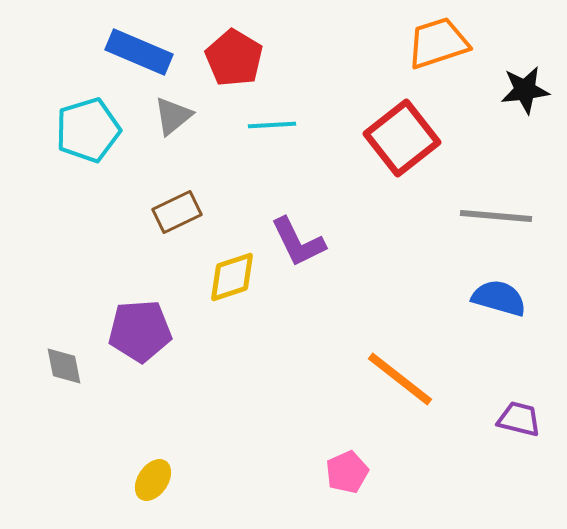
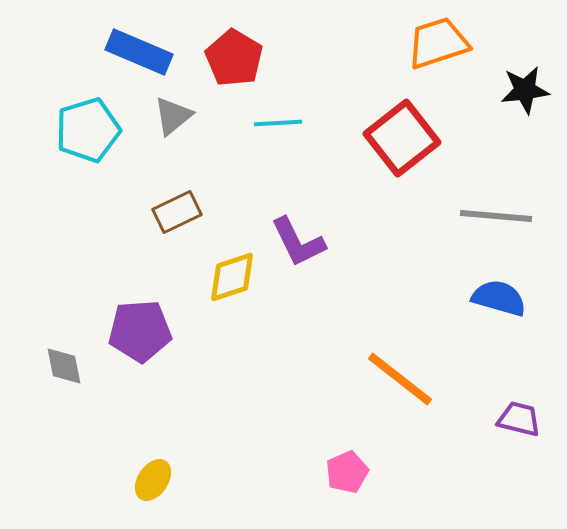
cyan line: moved 6 px right, 2 px up
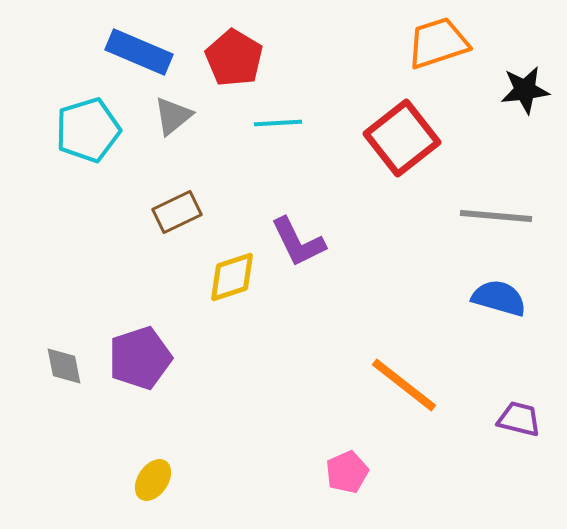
purple pentagon: moved 27 px down; rotated 14 degrees counterclockwise
orange line: moved 4 px right, 6 px down
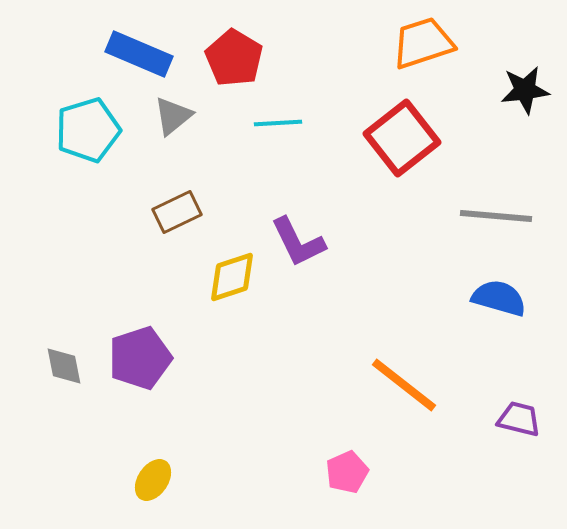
orange trapezoid: moved 15 px left
blue rectangle: moved 2 px down
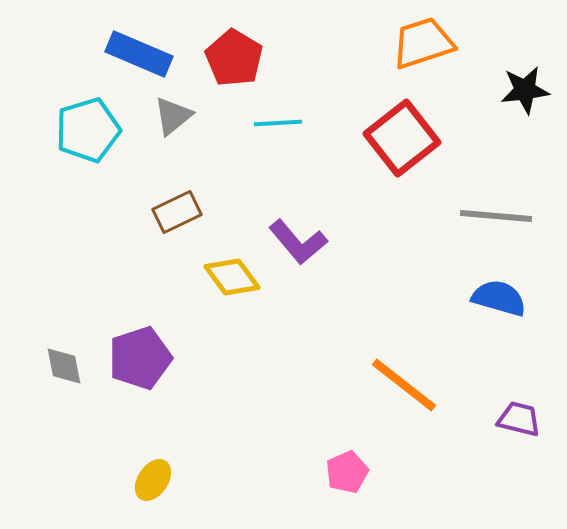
purple L-shape: rotated 14 degrees counterclockwise
yellow diamond: rotated 72 degrees clockwise
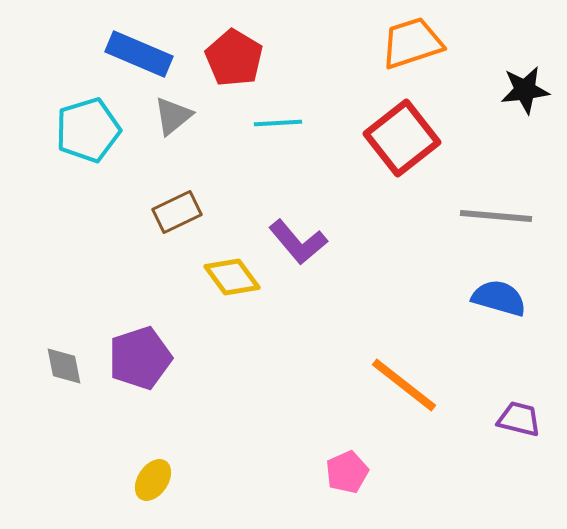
orange trapezoid: moved 11 px left
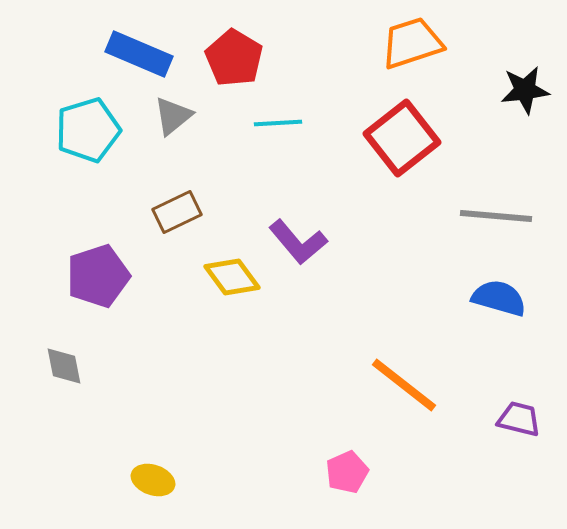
purple pentagon: moved 42 px left, 82 px up
yellow ellipse: rotated 75 degrees clockwise
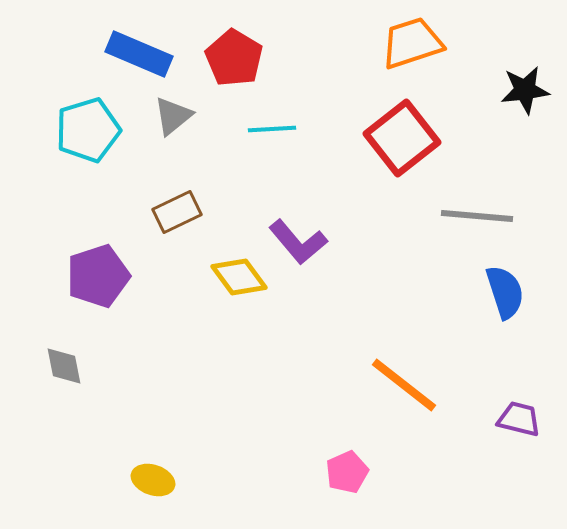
cyan line: moved 6 px left, 6 px down
gray line: moved 19 px left
yellow diamond: moved 7 px right
blue semicircle: moved 6 px right, 6 px up; rotated 56 degrees clockwise
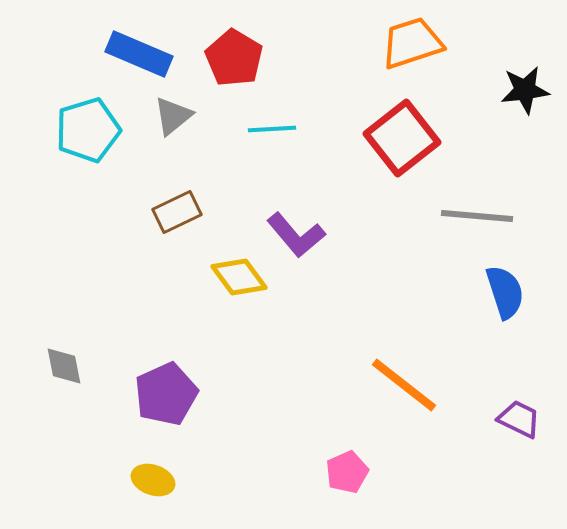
purple L-shape: moved 2 px left, 7 px up
purple pentagon: moved 68 px right, 118 px down; rotated 6 degrees counterclockwise
purple trapezoid: rotated 12 degrees clockwise
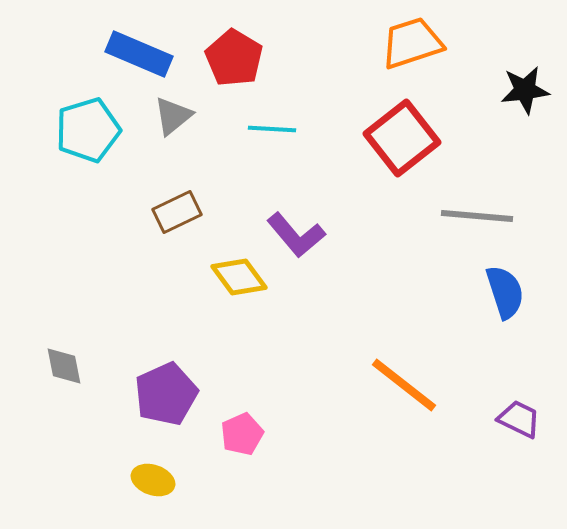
cyan line: rotated 6 degrees clockwise
pink pentagon: moved 105 px left, 38 px up
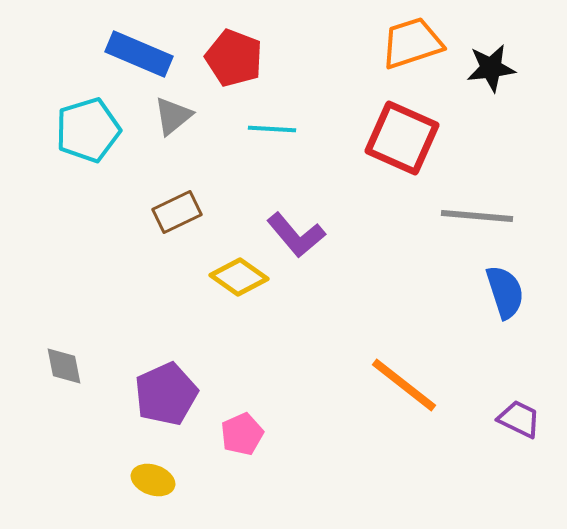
red pentagon: rotated 10 degrees counterclockwise
black star: moved 34 px left, 22 px up
red square: rotated 28 degrees counterclockwise
yellow diamond: rotated 18 degrees counterclockwise
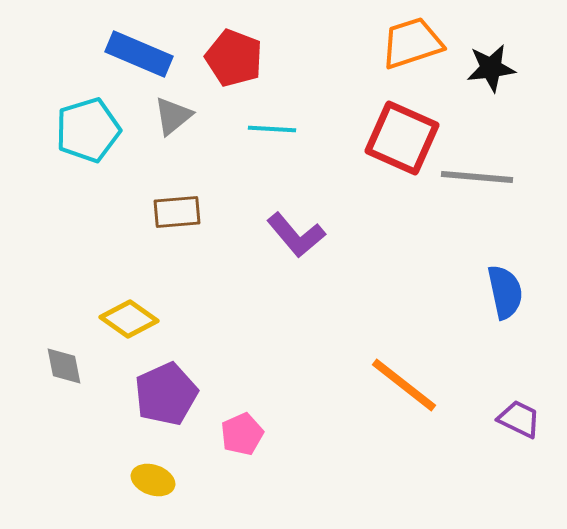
brown rectangle: rotated 21 degrees clockwise
gray line: moved 39 px up
yellow diamond: moved 110 px left, 42 px down
blue semicircle: rotated 6 degrees clockwise
